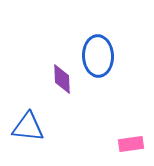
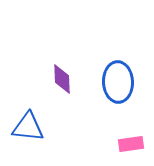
blue ellipse: moved 20 px right, 26 px down
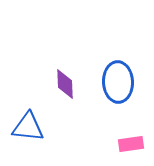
purple diamond: moved 3 px right, 5 px down
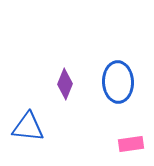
purple diamond: rotated 24 degrees clockwise
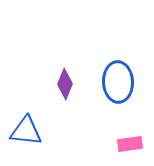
blue triangle: moved 2 px left, 4 px down
pink rectangle: moved 1 px left
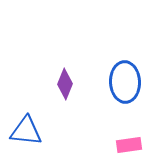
blue ellipse: moved 7 px right
pink rectangle: moved 1 px left, 1 px down
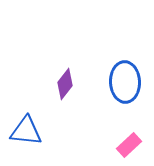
purple diamond: rotated 16 degrees clockwise
pink rectangle: rotated 35 degrees counterclockwise
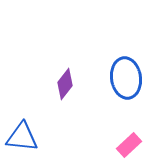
blue ellipse: moved 1 px right, 4 px up; rotated 6 degrees counterclockwise
blue triangle: moved 4 px left, 6 px down
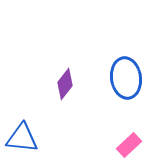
blue triangle: moved 1 px down
